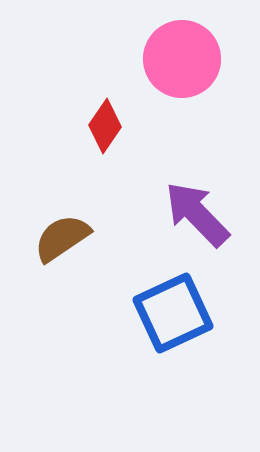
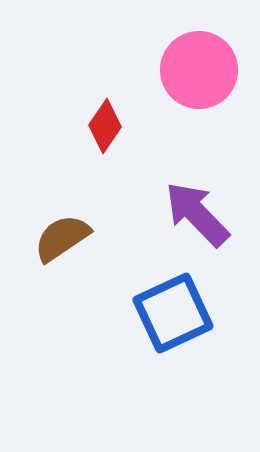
pink circle: moved 17 px right, 11 px down
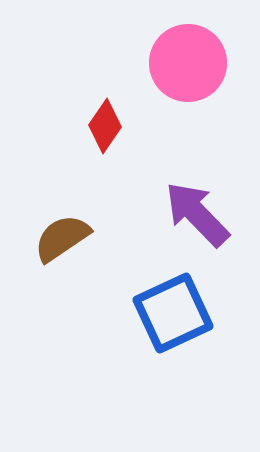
pink circle: moved 11 px left, 7 px up
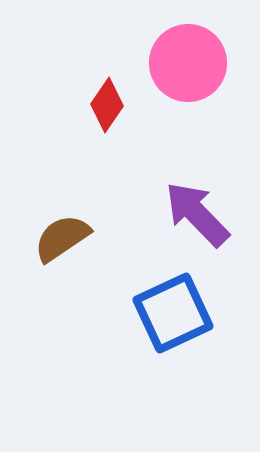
red diamond: moved 2 px right, 21 px up
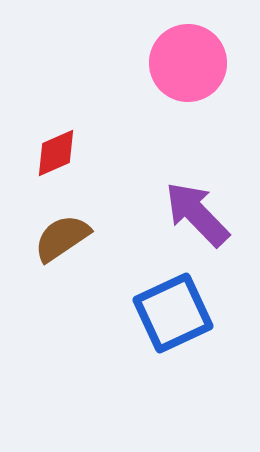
red diamond: moved 51 px left, 48 px down; rotated 32 degrees clockwise
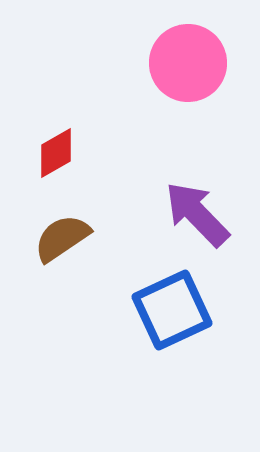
red diamond: rotated 6 degrees counterclockwise
blue square: moved 1 px left, 3 px up
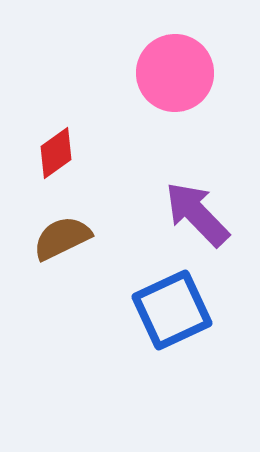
pink circle: moved 13 px left, 10 px down
red diamond: rotated 6 degrees counterclockwise
brown semicircle: rotated 8 degrees clockwise
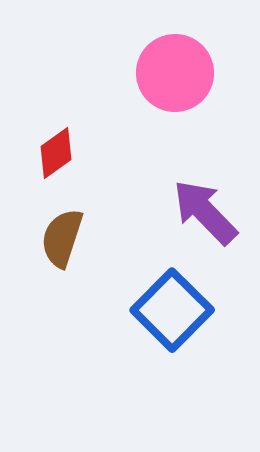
purple arrow: moved 8 px right, 2 px up
brown semicircle: rotated 46 degrees counterclockwise
blue square: rotated 20 degrees counterclockwise
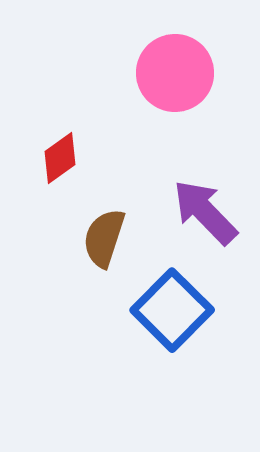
red diamond: moved 4 px right, 5 px down
brown semicircle: moved 42 px right
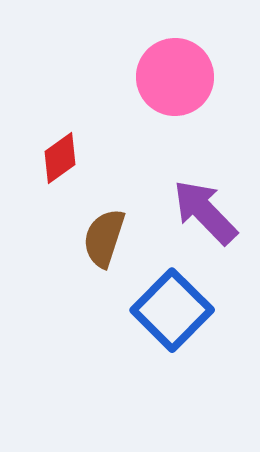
pink circle: moved 4 px down
